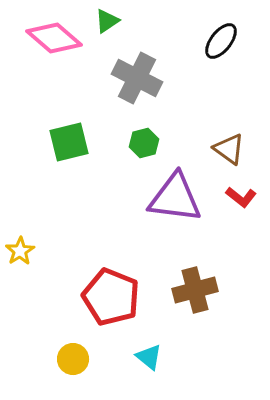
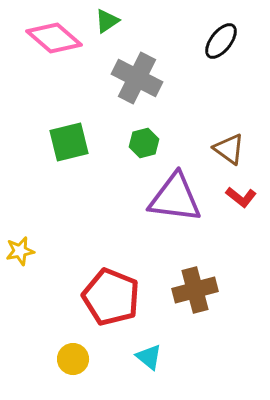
yellow star: rotated 20 degrees clockwise
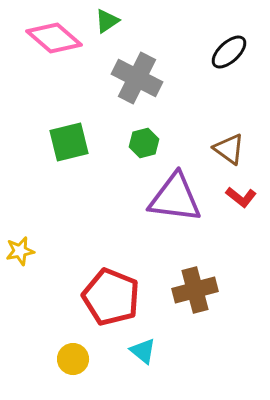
black ellipse: moved 8 px right, 11 px down; rotated 9 degrees clockwise
cyan triangle: moved 6 px left, 6 px up
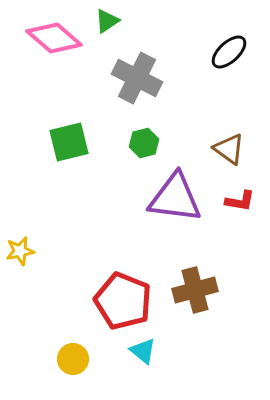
red L-shape: moved 1 px left, 4 px down; rotated 28 degrees counterclockwise
red pentagon: moved 12 px right, 4 px down
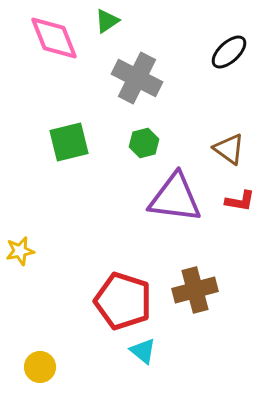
pink diamond: rotated 28 degrees clockwise
red pentagon: rotated 4 degrees counterclockwise
yellow circle: moved 33 px left, 8 px down
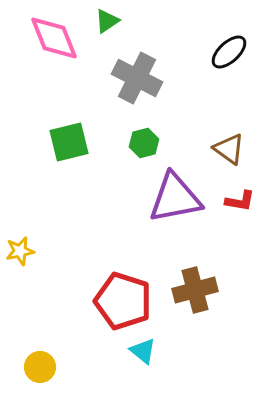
purple triangle: rotated 18 degrees counterclockwise
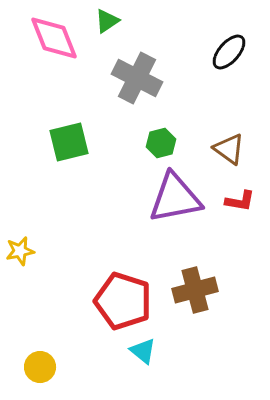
black ellipse: rotated 6 degrees counterclockwise
green hexagon: moved 17 px right
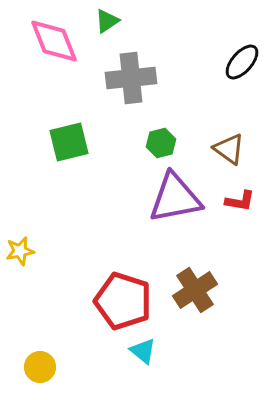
pink diamond: moved 3 px down
black ellipse: moved 13 px right, 10 px down
gray cross: moved 6 px left; rotated 33 degrees counterclockwise
brown cross: rotated 18 degrees counterclockwise
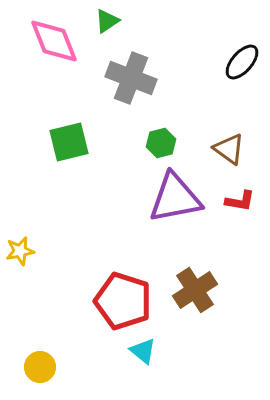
gray cross: rotated 27 degrees clockwise
